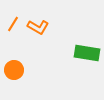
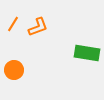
orange L-shape: rotated 50 degrees counterclockwise
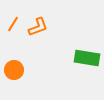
green rectangle: moved 5 px down
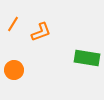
orange L-shape: moved 3 px right, 5 px down
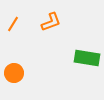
orange L-shape: moved 10 px right, 10 px up
orange circle: moved 3 px down
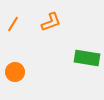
orange circle: moved 1 px right, 1 px up
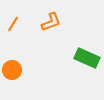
green rectangle: rotated 15 degrees clockwise
orange circle: moved 3 px left, 2 px up
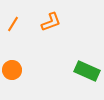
green rectangle: moved 13 px down
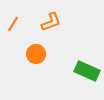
orange circle: moved 24 px right, 16 px up
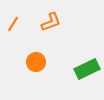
orange circle: moved 8 px down
green rectangle: moved 2 px up; rotated 50 degrees counterclockwise
